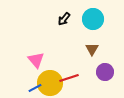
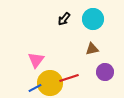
brown triangle: rotated 48 degrees clockwise
pink triangle: rotated 18 degrees clockwise
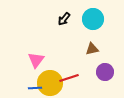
blue line: rotated 24 degrees clockwise
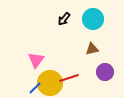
blue line: rotated 40 degrees counterclockwise
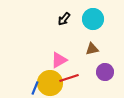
pink triangle: moved 23 px right; rotated 24 degrees clockwise
blue line: rotated 24 degrees counterclockwise
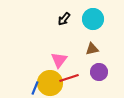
pink triangle: rotated 24 degrees counterclockwise
purple circle: moved 6 px left
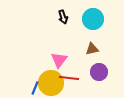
black arrow: moved 1 px left, 2 px up; rotated 56 degrees counterclockwise
red line: rotated 24 degrees clockwise
yellow circle: moved 1 px right
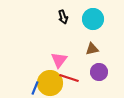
red line: rotated 12 degrees clockwise
yellow circle: moved 1 px left
